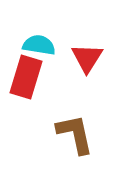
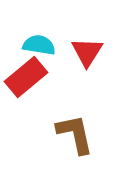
red triangle: moved 6 px up
red rectangle: rotated 33 degrees clockwise
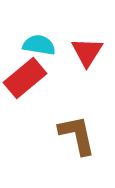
red rectangle: moved 1 px left, 1 px down
brown L-shape: moved 2 px right, 1 px down
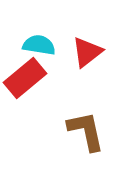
red triangle: rotated 20 degrees clockwise
brown L-shape: moved 9 px right, 4 px up
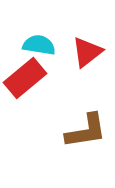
brown L-shape: rotated 93 degrees clockwise
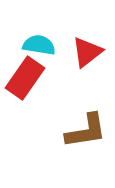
red rectangle: rotated 15 degrees counterclockwise
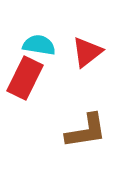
red rectangle: rotated 9 degrees counterclockwise
